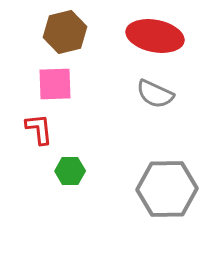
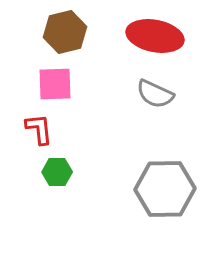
green hexagon: moved 13 px left, 1 px down
gray hexagon: moved 2 px left
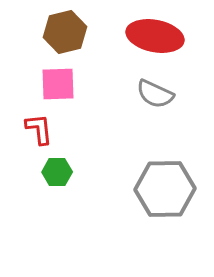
pink square: moved 3 px right
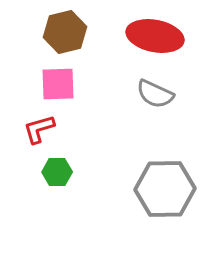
red L-shape: rotated 100 degrees counterclockwise
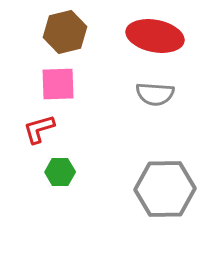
gray semicircle: rotated 21 degrees counterclockwise
green hexagon: moved 3 px right
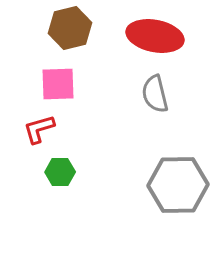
brown hexagon: moved 5 px right, 4 px up
gray semicircle: rotated 72 degrees clockwise
gray hexagon: moved 13 px right, 4 px up
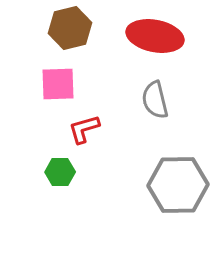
gray semicircle: moved 6 px down
red L-shape: moved 45 px right
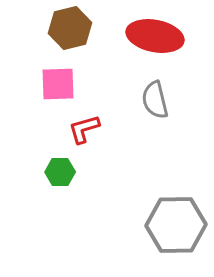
gray hexagon: moved 2 px left, 40 px down
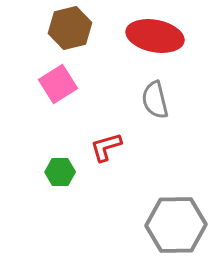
pink square: rotated 30 degrees counterclockwise
red L-shape: moved 22 px right, 18 px down
